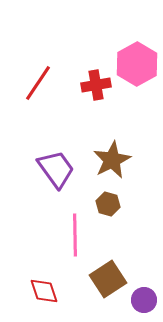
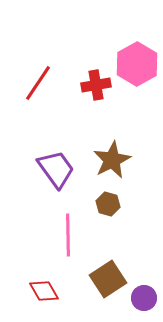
pink line: moved 7 px left
red diamond: rotated 12 degrees counterclockwise
purple circle: moved 2 px up
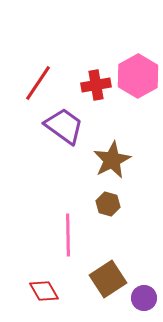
pink hexagon: moved 1 px right, 12 px down
purple trapezoid: moved 8 px right, 43 px up; rotated 18 degrees counterclockwise
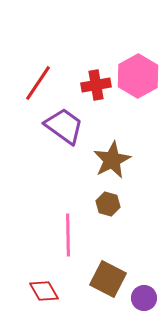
brown square: rotated 30 degrees counterclockwise
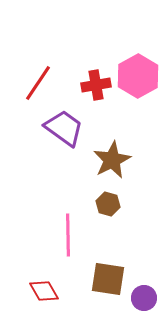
purple trapezoid: moved 2 px down
brown square: rotated 18 degrees counterclockwise
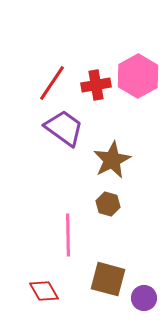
red line: moved 14 px right
brown square: rotated 6 degrees clockwise
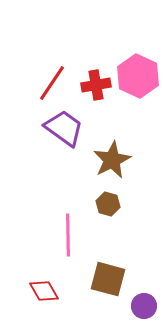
pink hexagon: rotated 6 degrees counterclockwise
purple circle: moved 8 px down
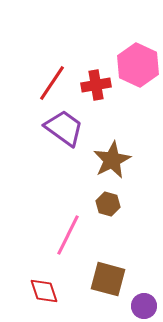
pink hexagon: moved 11 px up
pink line: rotated 27 degrees clockwise
red diamond: rotated 12 degrees clockwise
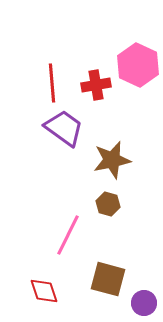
red line: rotated 39 degrees counterclockwise
brown star: rotated 15 degrees clockwise
purple circle: moved 3 px up
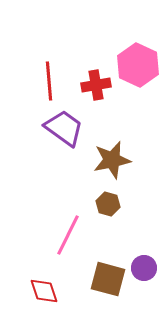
red line: moved 3 px left, 2 px up
purple circle: moved 35 px up
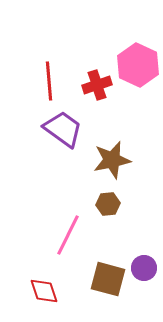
red cross: moved 1 px right; rotated 8 degrees counterclockwise
purple trapezoid: moved 1 px left, 1 px down
brown hexagon: rotated 20 degrees counterclockwise
